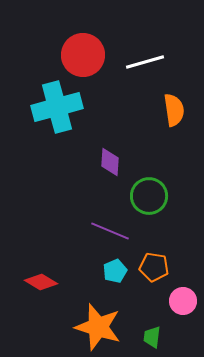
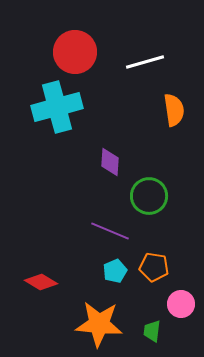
red circle: moved 8 px left, 3 px up
pink circle: moved 2 px left, 3 px down
orange star: moved 1 px right, 3 px up; rotated 12 degrees counterclockwise
green trapezoid: moved 6 px up
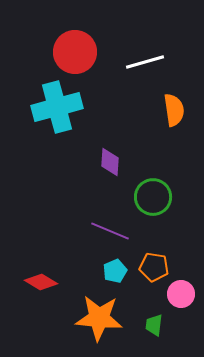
green circle: moved 4 px right, 1 px down
pink circle: moved 10 px up
orange star: moved 6 px up
green trapezoid: moved 2 px right, 6 px up
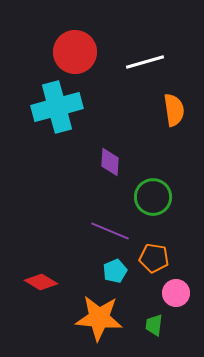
orange pentagon: moved 9 px up
pink circle: moved 5 px left, 1 px up
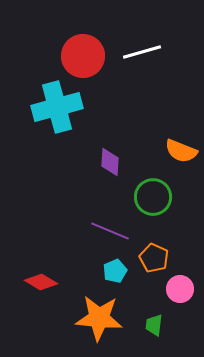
red circle: moved 8 px right, 4 px down
white line: moved 3 px left, 10 px up
orange semicircle: moved 7 px right, 41 px down; rotated 120 degrees clockwise
orange pentagon: rotated 16 degrees clockwise
pink circle: moved 4 px right, 4 px up
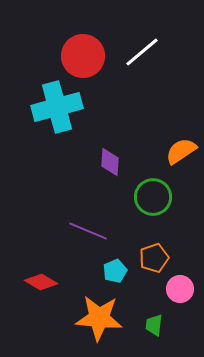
white line: rotated 24 degrees counterclockwise
orange semicircle: rotated 124 degrees clockwise
purple line: moved 22 px left
orange pentagon: rotated 28 degrees clockwise
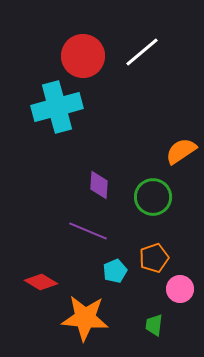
purple diamond: moved 11 px left, 23 px down
orange star: moved 14 px left
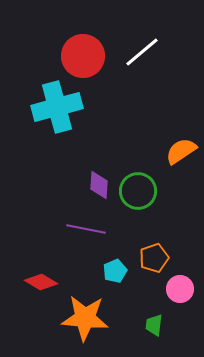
green circle: moved 15 px left, 6 px up
purple line: moved 2 px left, 2 px up; rotated 12 degrees counterclockwise
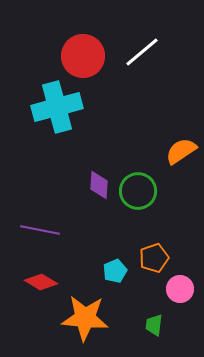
purple line: moved 46 px left, 1 px down
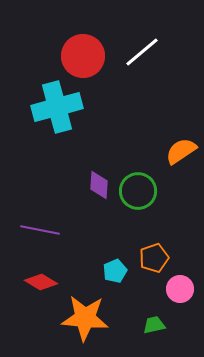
green trapezoid: rotated 70 degrees clockwise
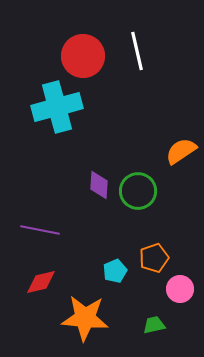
white line: moved 5 px left, 1 px up; rotated 63 degrees counterclockwise
red diamond: rotated 44 degrees counterclockwise
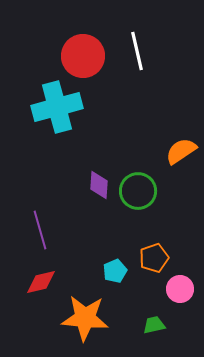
purple line: rotated 63 degrees clockwise
